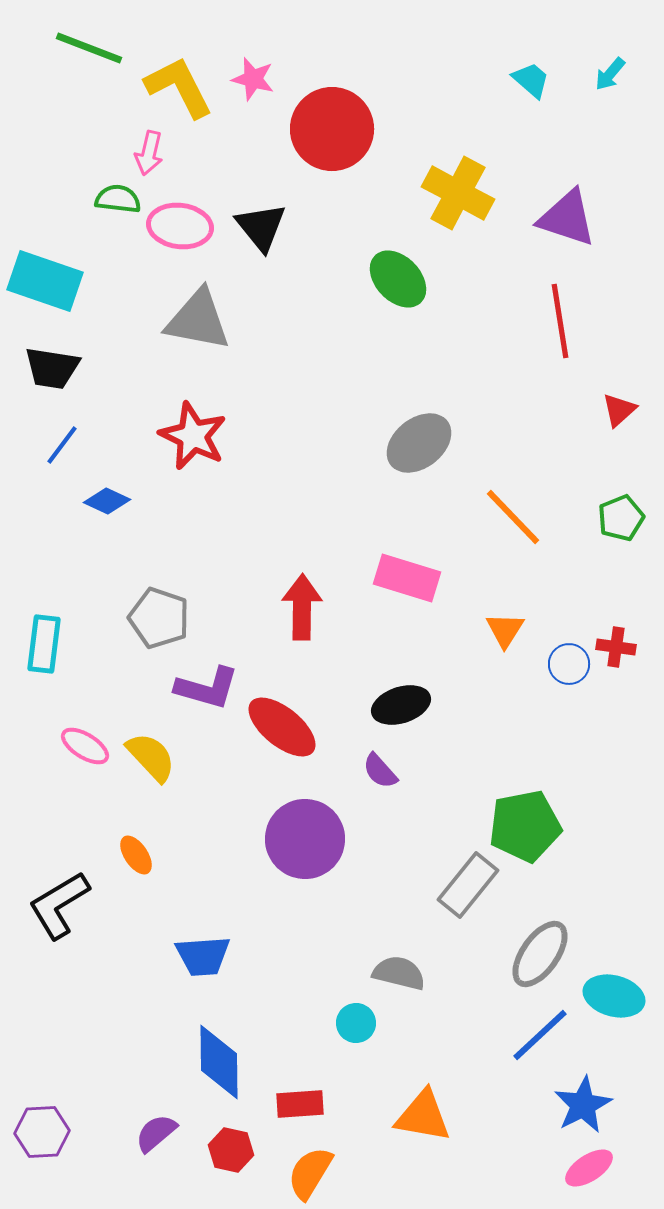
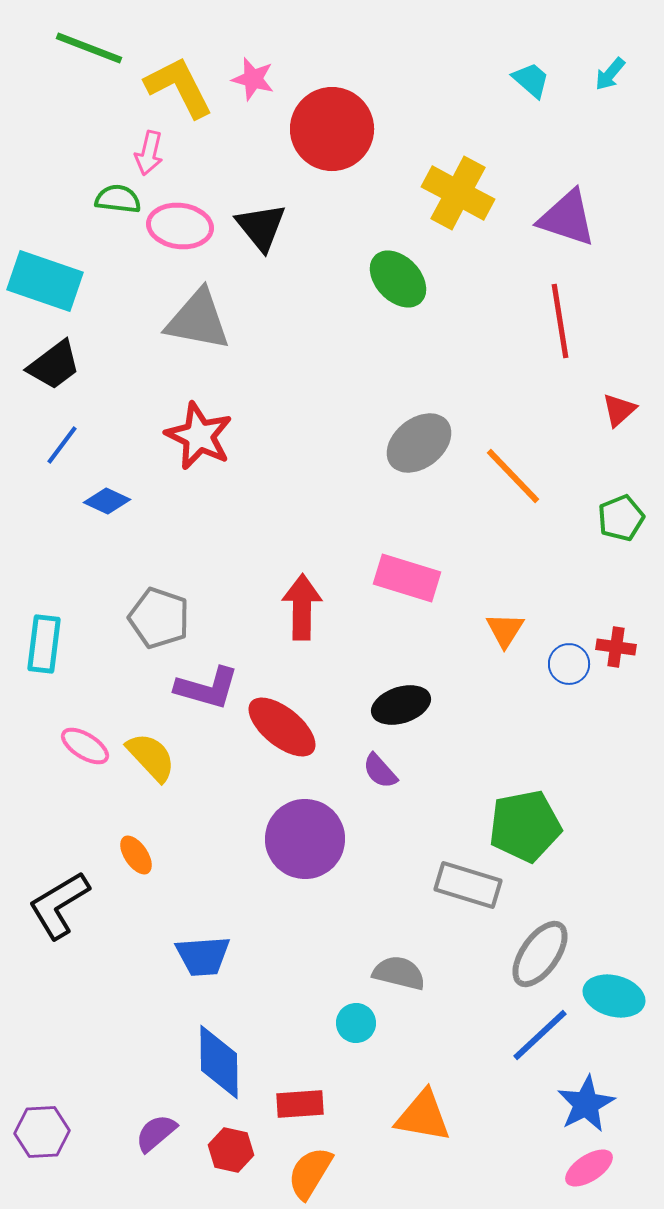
black trapezoid at (52, 368): moved 2 px right, 3 px up; rotated 46 degrees counterclockwise
red star at (193, 436): moved 6 px right
orange line at (513, 517): moved 41 px up
gray rectangle at (468, 885): rotated 68 degrees clockwise
blue star at (583, 1105): moved 3 px right, 1 px up
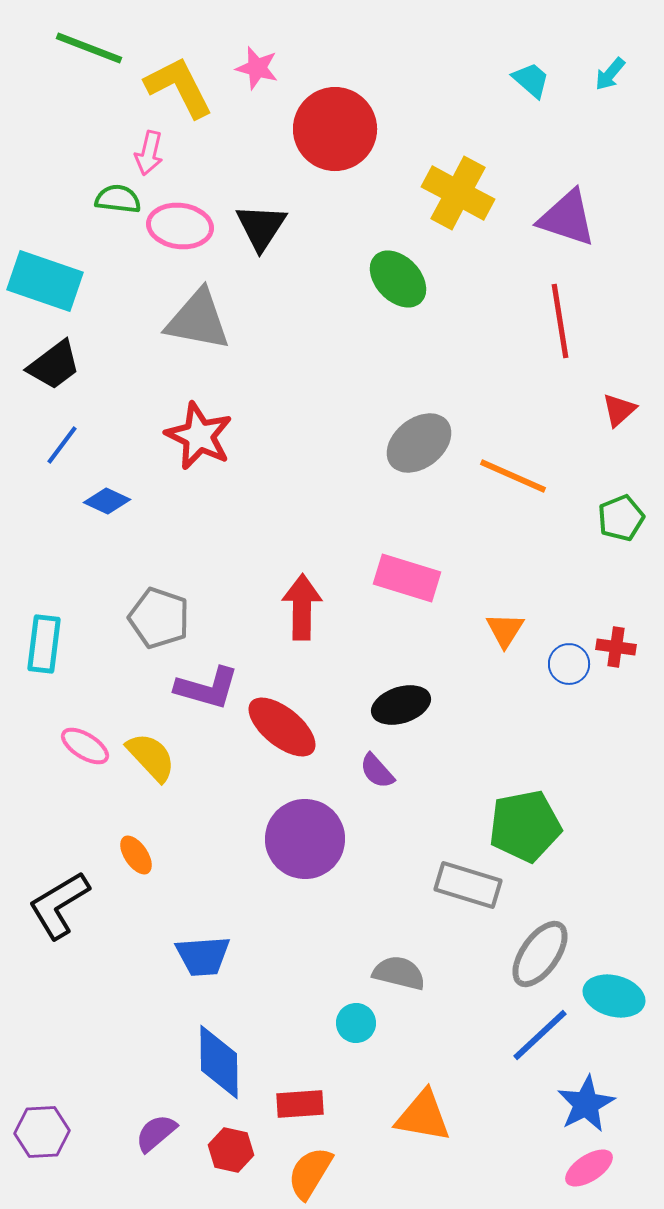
pink star at (253, 79): moved 4 px right, 11 px up
red circle at (332, 129): moved 3 px right
black triangle at (261, 227): rotated 12 degrees clockwise
orange line at (513, 476): rotated 22 degrees counterclockwise
purple semicircle at (380, 771): moved 3 px left
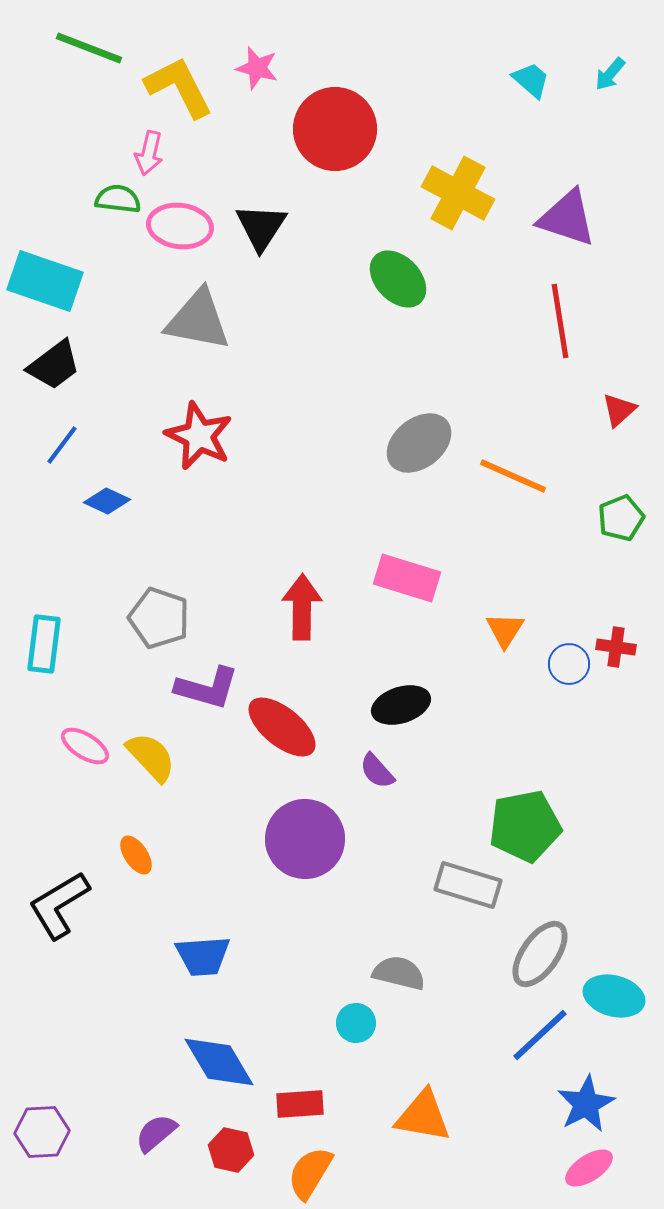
blue diamond at (219, 1062): rotated 30 degrees counterclockwise
